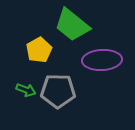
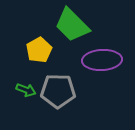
green trapezoid: rotated 6 degrees clockwise
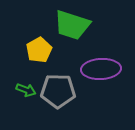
green trapezoid: rotated 27 degrees counterclockwise
purple ellipse: moved 1 px left, 9 px down
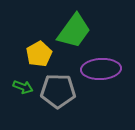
green trapezoid: moved 2 px right, 6 px down; rotated 72 degrees counterclockwise
yellow pentagon: moved 4 px down
green arrow: moved 3 px left, 3 px up
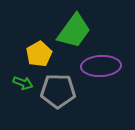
purple ellipse: moved 3 px up
green arrow: moved 4 px up
